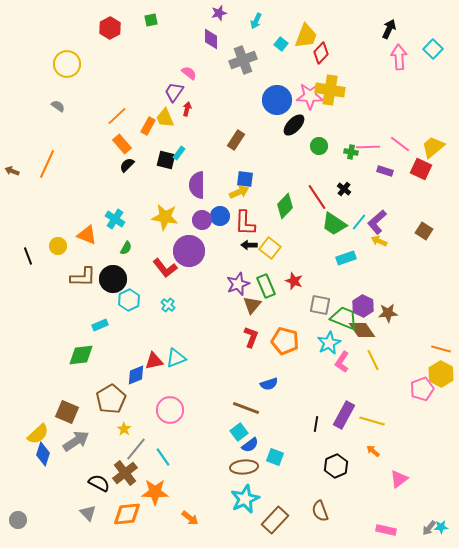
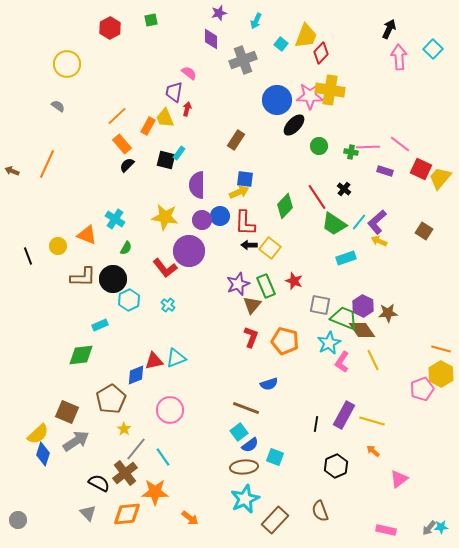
purple trapezoid at (174, 92): rotated 25 degrees counterclockwise
yellow trapezoid at (433, 147): moved 7 px right, 31 px down; rotated 10 degrees counterclockwise
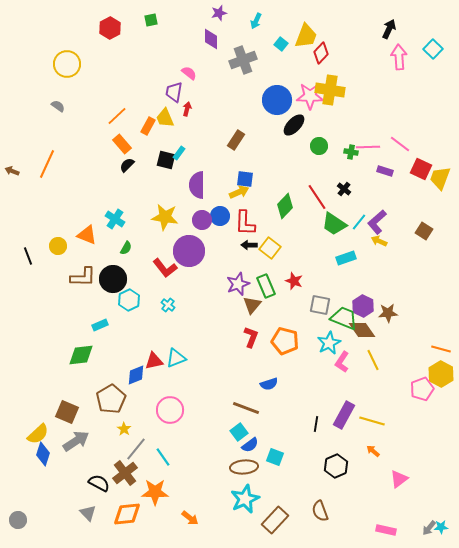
yellow trapezoid at (440, 178): rotated 20 degrees counterclockwise
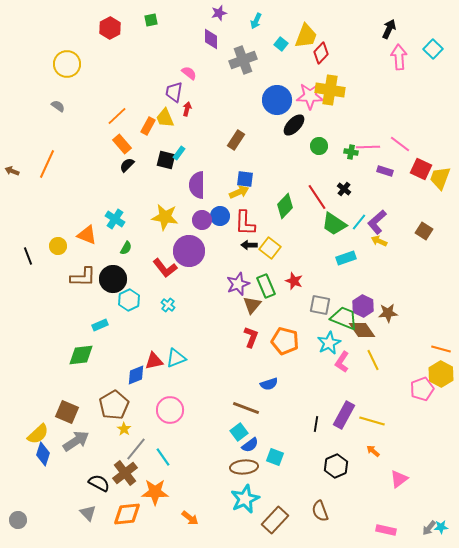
brown pentagon at (111, 399): moved 3 px right, 6 px down
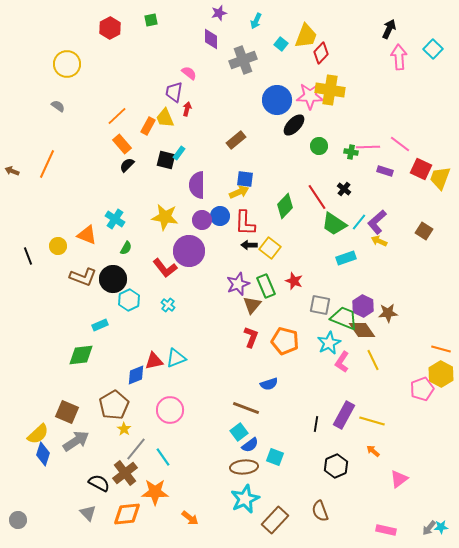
brown rectangle at (236, 140): rotated 18 degrees clockwise
brown L-shape at (83, 277): rotated 20 degrees clockwise
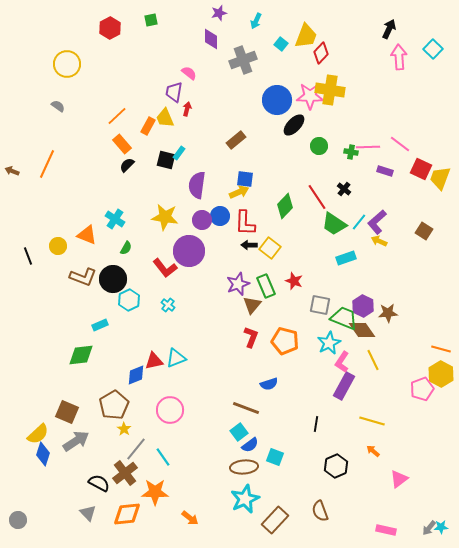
purple semicircle at (197, 185): rotated 8 degrees clockwise
purple rectangle at (344, 415): moved 29 px up
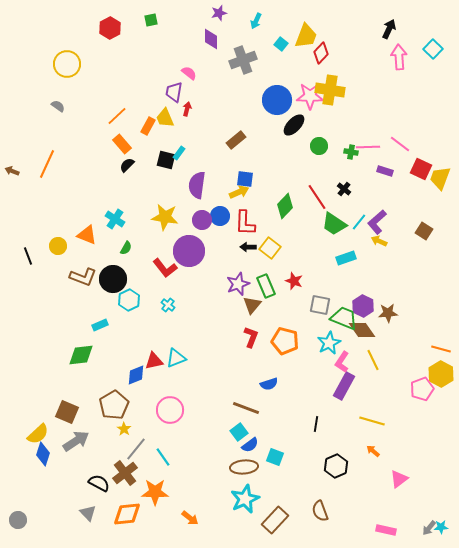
black arrow at (249, 245): moved 1 px left, 2 px down
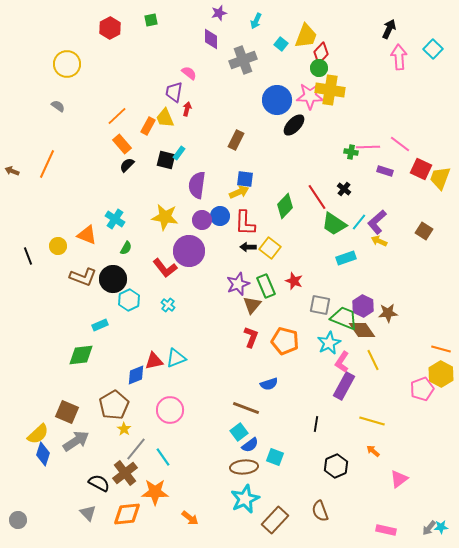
brown rectangle at (236, 140): rotated 24 degrees counterclockwise
green circle at (319, 146): moved 78 px up
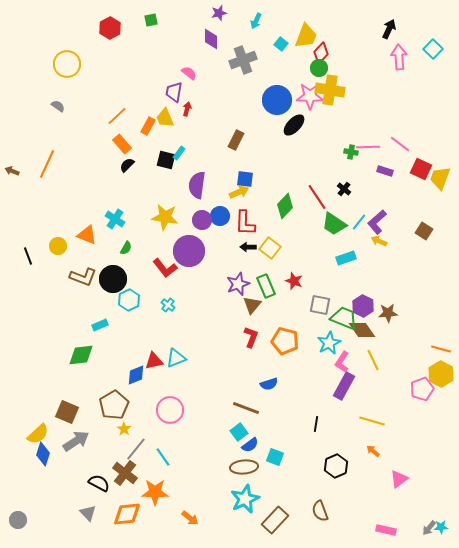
brown cross at (125, 473): rotated 15 degrees counterclockwise
